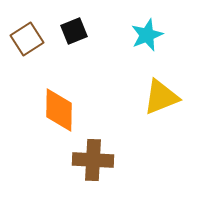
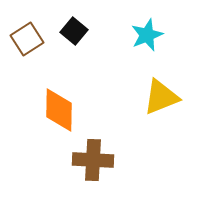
black square: rotated 28 degrees counterclockwise
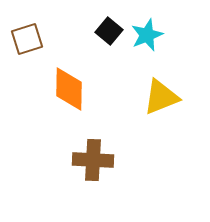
black square: moved 35 px right
brown square: rotated 16 degrees clockwise
orange diamond: moved 10 px right, 21 px up
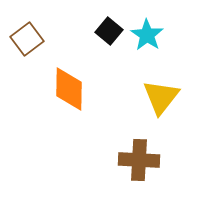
cyan star: rotated 16 degrees counterclockwise
brown square: rotated 20 degrees counterclockwise
yellow triangle: rotated 30 degrees counterclockwise
brown cross: moved 46 px right
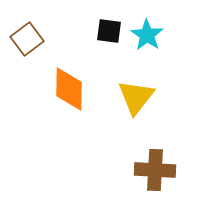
black square: rotated 32 degrees counterclockwise
yellow triangle: moved 25 px left
brown cross: moved 16 px right, 10 px down
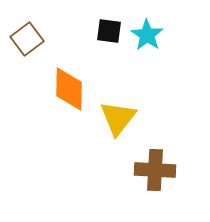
yellow triangle: moved 18 px left, 21 px down
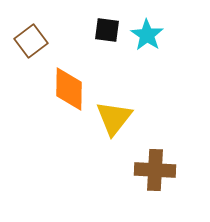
black square: moved 2 px left, 1 px up
brown square: moved 4 px right, 2 px down
yellow triangle: moved 4 px left
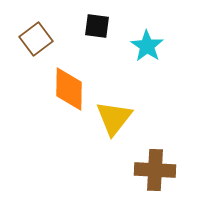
black square: moved 10 px left, 4 px up
cyan star: moved 11 px down
brown square: moved 5 px right, 2 px up
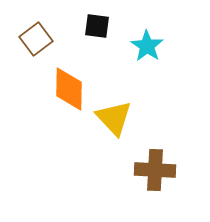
yellow triangle: rotated 21 degrees counterclockwise
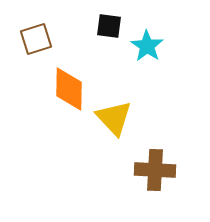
black square: moved 12 px right
brown square: rotated 20 degrees clockwise
